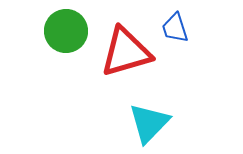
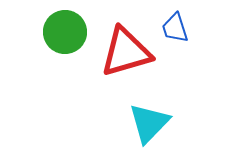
green circle: moved 1 px left, 1 px down
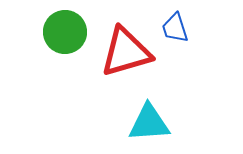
cyan triangle: rotated 42 degrees clockwise
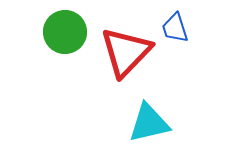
red triangle: rotated 30 degrees counterclockwise
cyan triangle: rotated 9 degrees counterclockwise
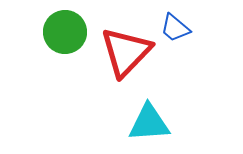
blue trapezoid: rotated 32 degrees counterclockwise
cyan triangle: rotated 9 degrees clockwise
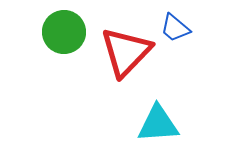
green circle: moved 1 px left
cyan triangle: moved 9 px right, 1 px down
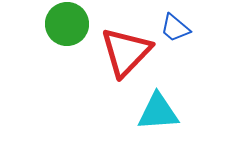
green circle: moved 3 px right, 8 px up
cyan triangle: moved 12 px up
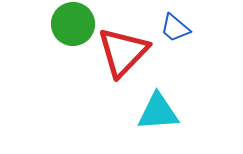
green circle: moved 6 px right
red triangle: moved 3 px left
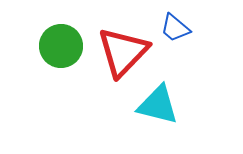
green circle: moved 12 px left, 22 px down
cyan triangle: moved 7 px up; rotated 18 degrees clockwise
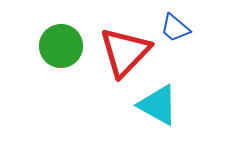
red triangle: moved 2 px right
cyan triangle: rotated 15 degrees clockwise
